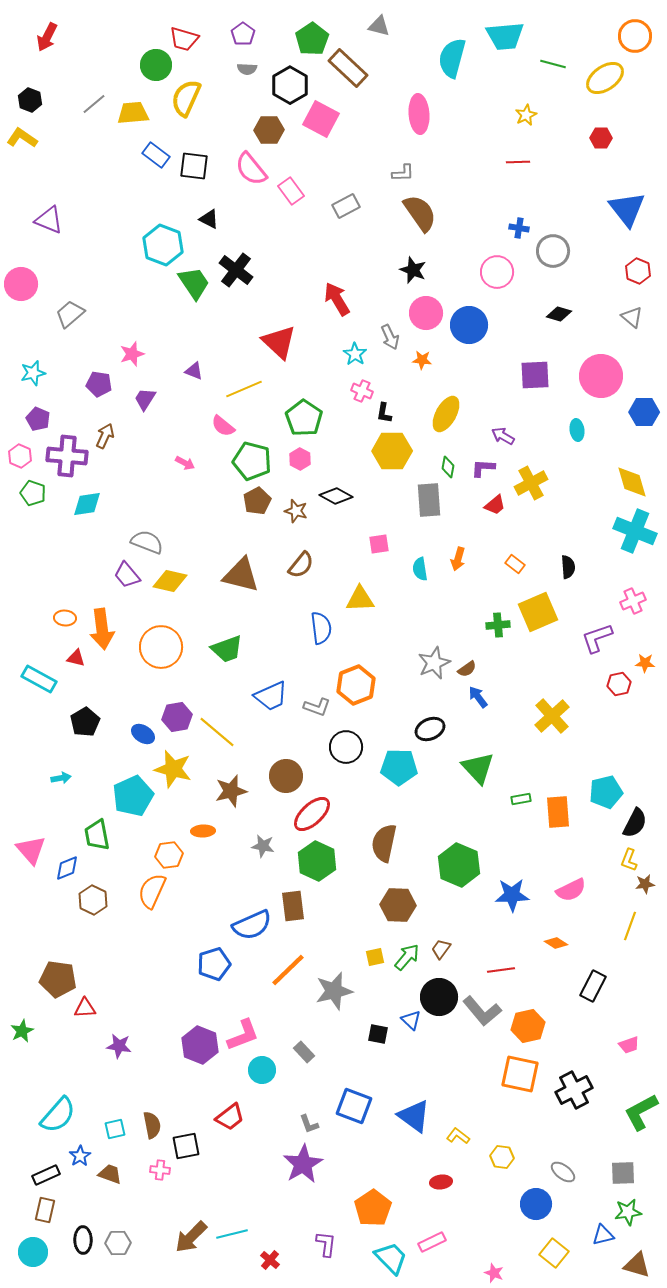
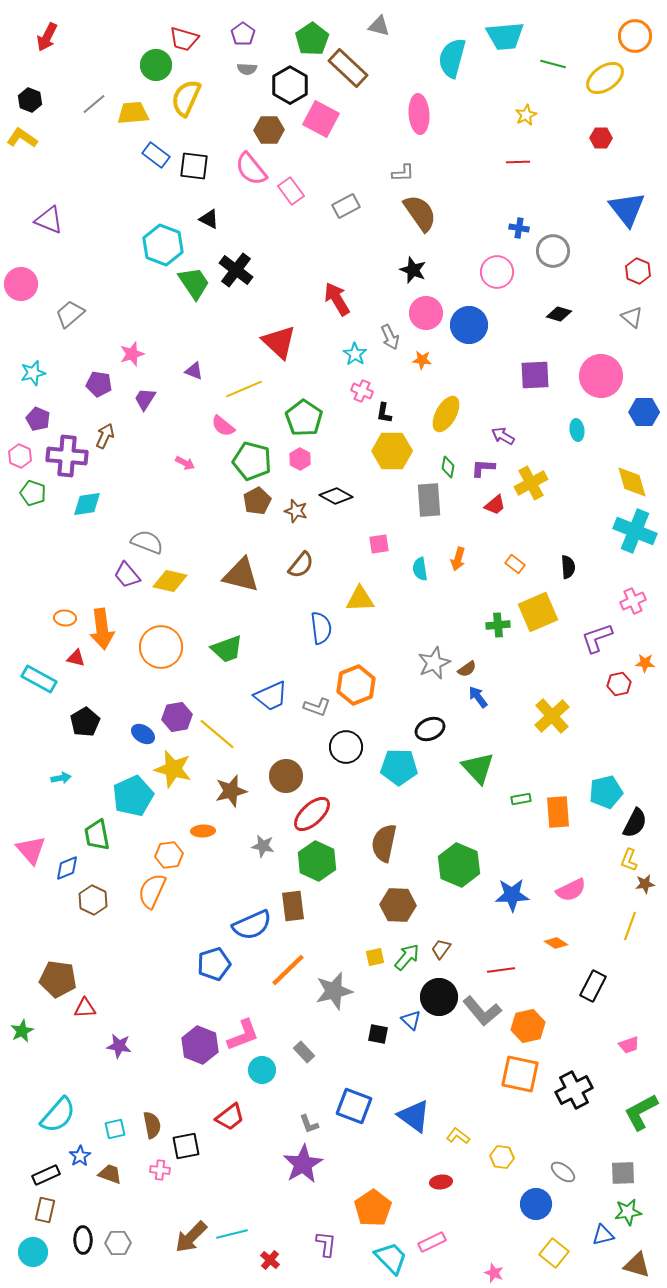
yellow line at (217, 732): moved 2 px down
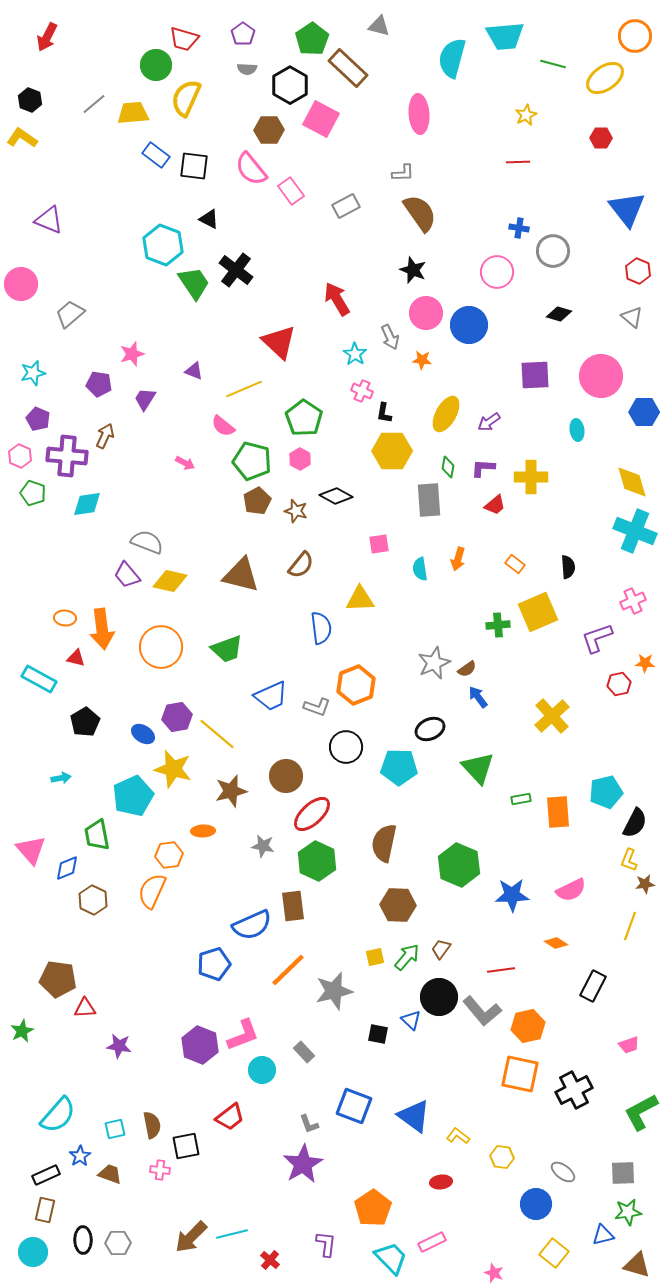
purple arrow at (503, 436): moved 14 px left, 14 px up; rotated 65 degrees counterclockwise
yellow cross at (531, 483): moved 6 px up; rotated 28 degrees clockwise
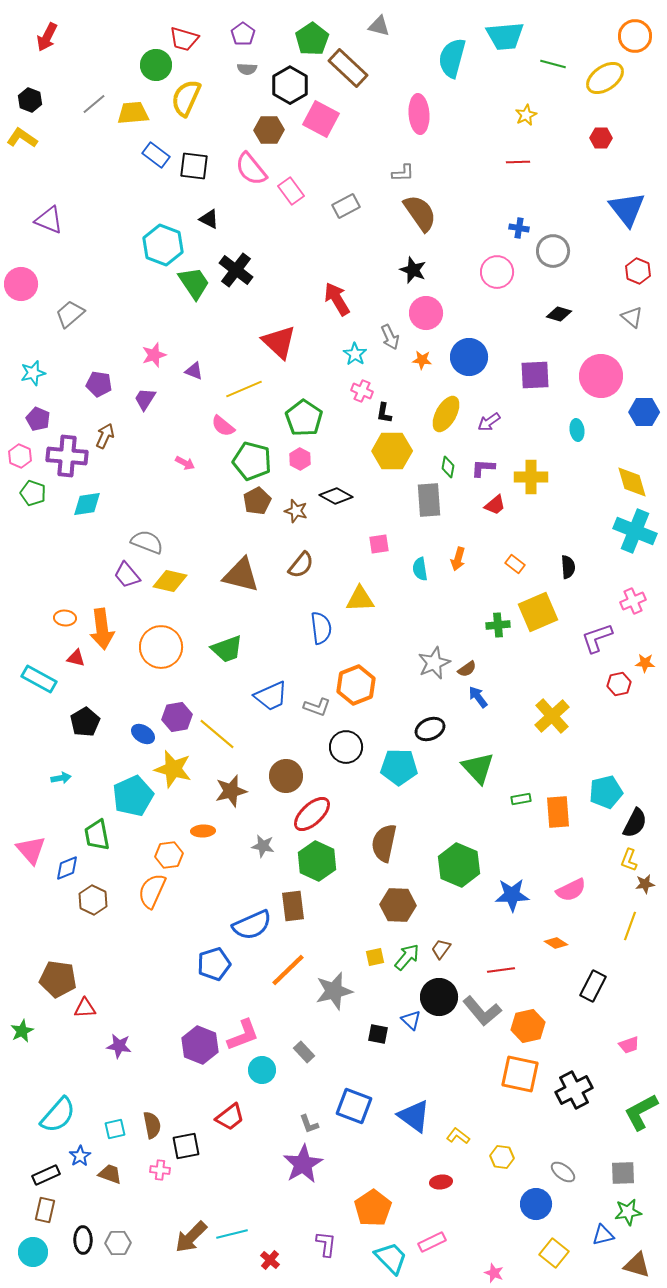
blue circle at (469, 325): moved 32 px down
pink star at (132, 354): moved 22 px right, 1 px down
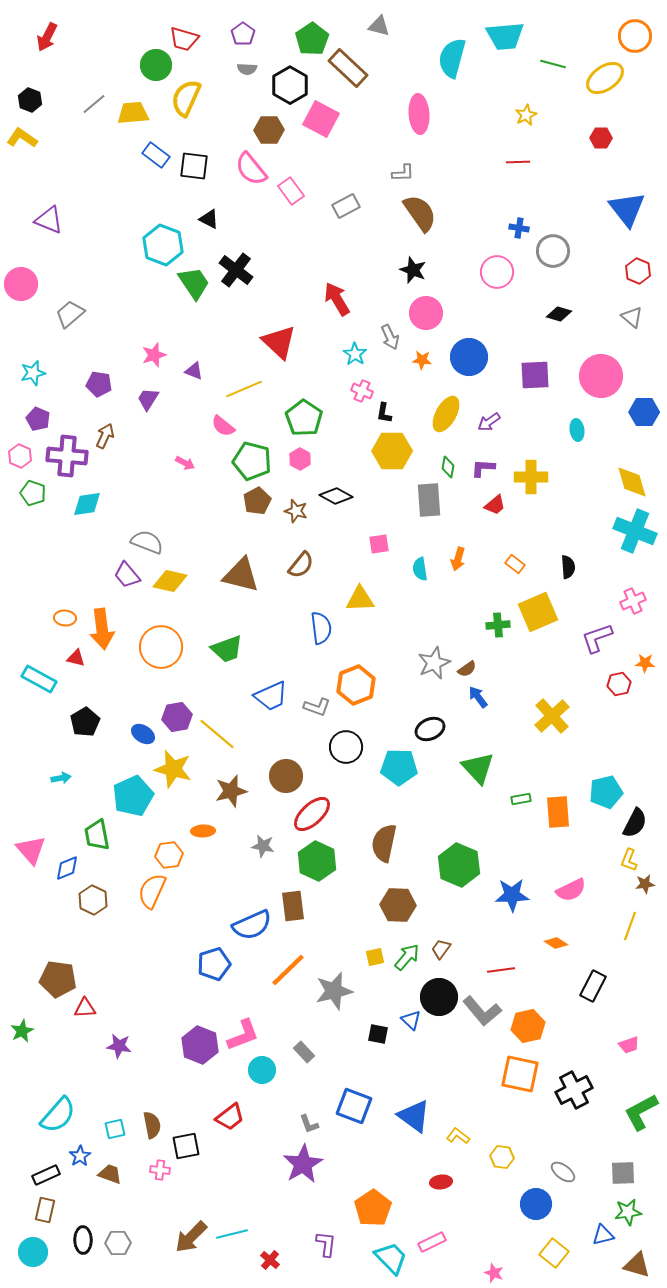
purple trapezoid at (145, 399): moved 3 px right
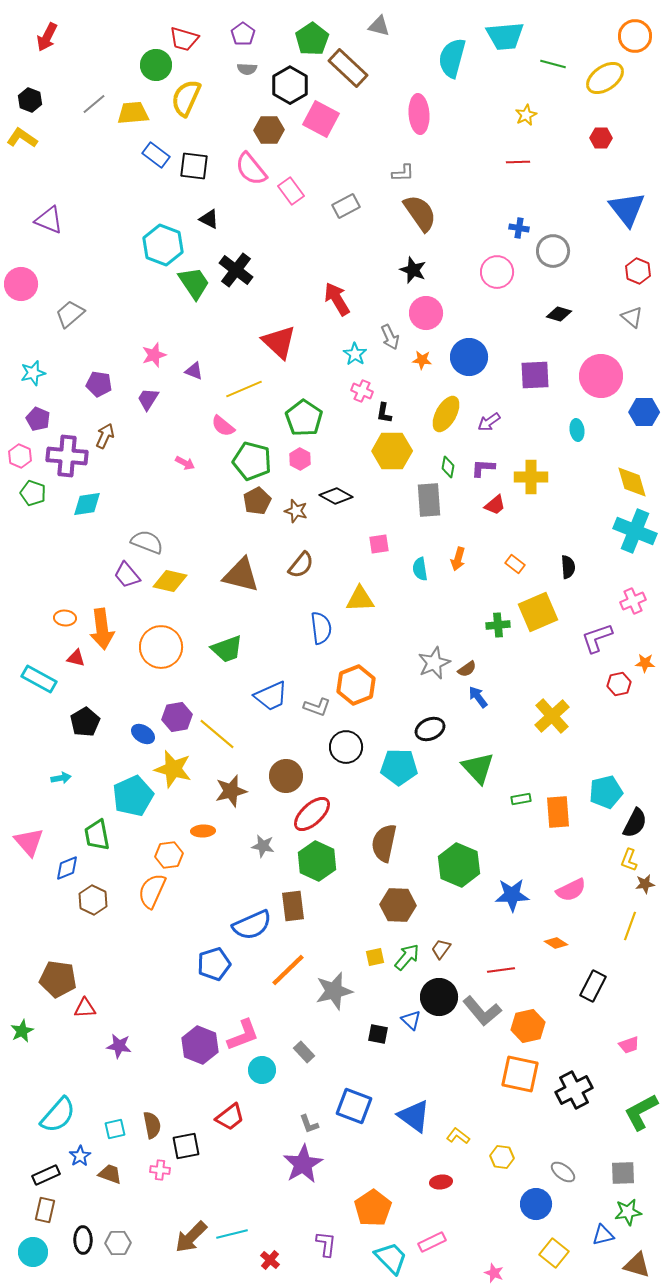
pink triangle at (31, 850): moved 2 px left, 8 px up
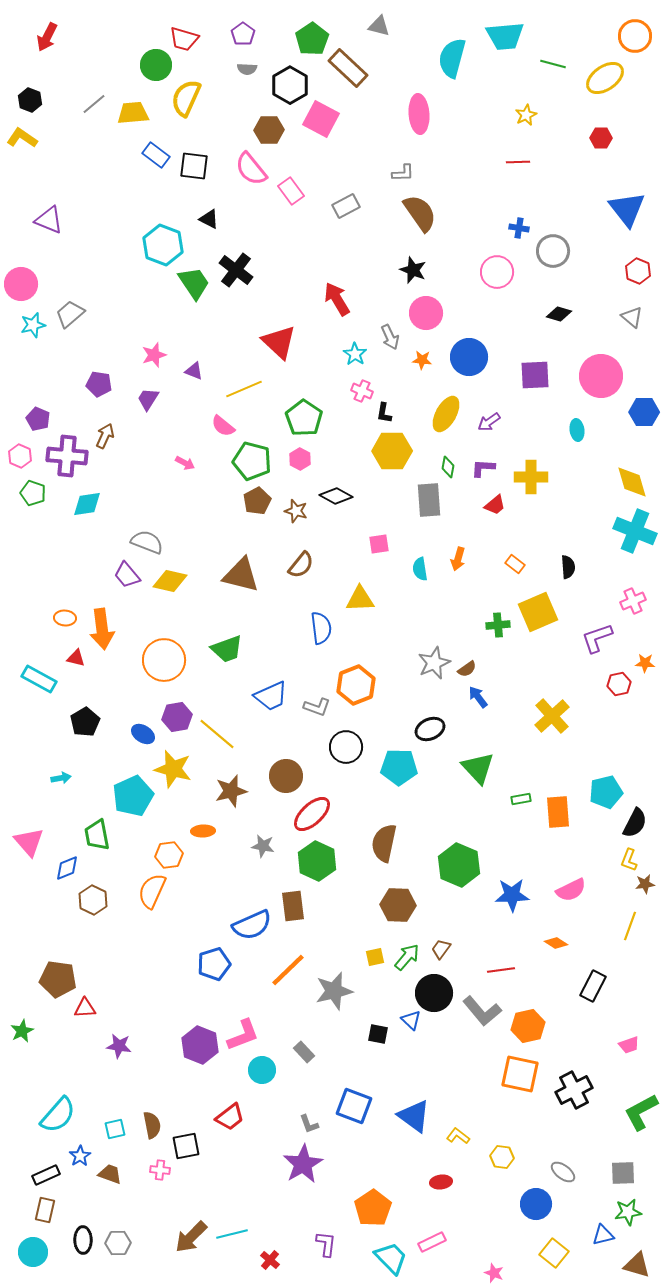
cyan star at (33, 373): moved 48 px up
orange circle at (161, 647): moved 3 px right, 13 px down
black circle at (439, 997): moved 5 px left, 4 px up
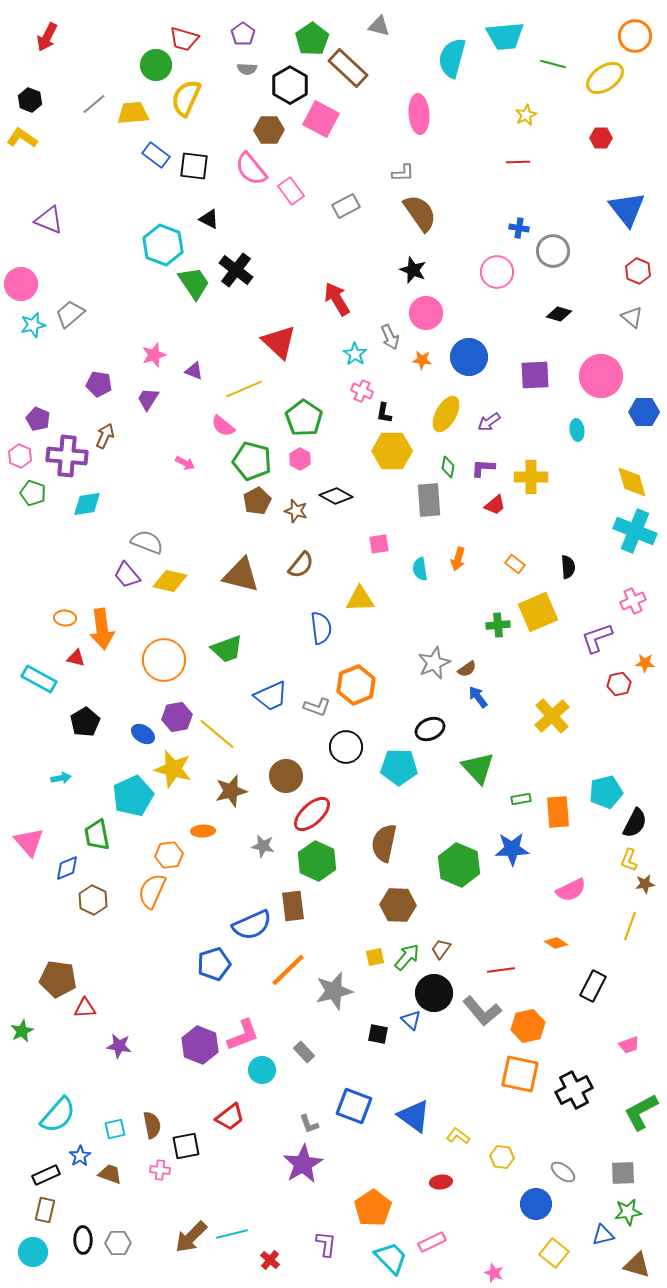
blue star at (512, 895): moved 46 px up
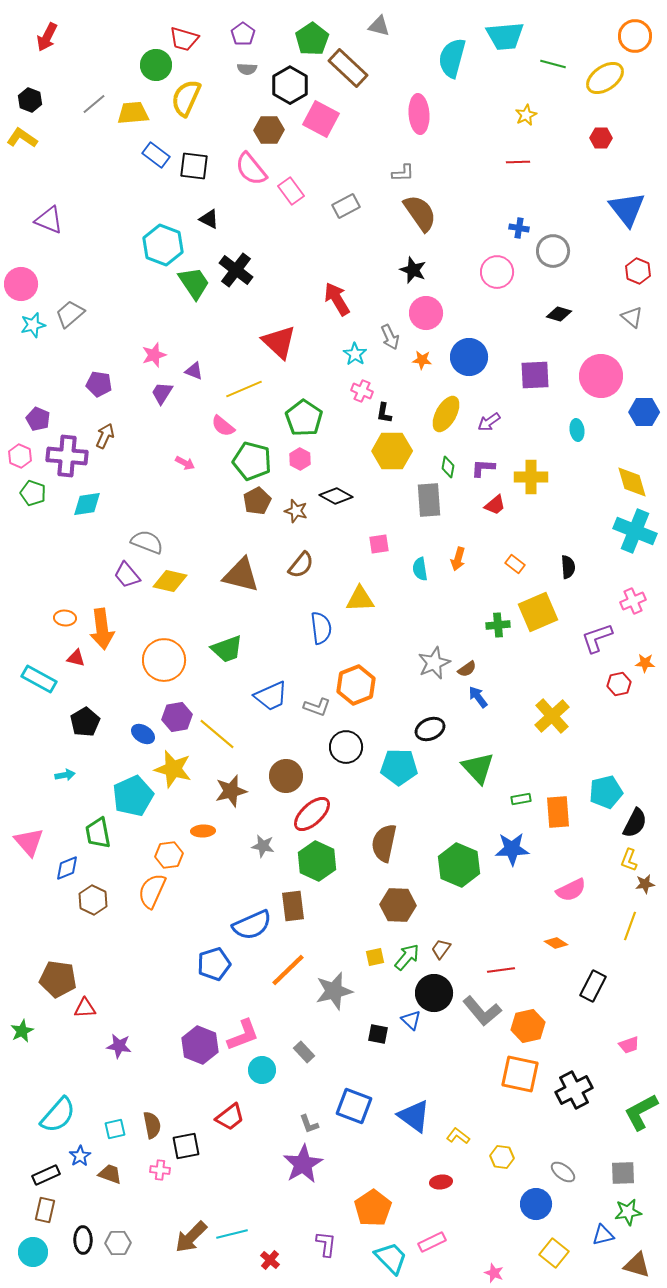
purple trapezoid at (148, 399): moved 14 px right, 6 px up
cyan arrow at (61, 778): moved 4 px right, 3 px up
green trapezoid at (97, 835): moved 1 px right, 2 px up
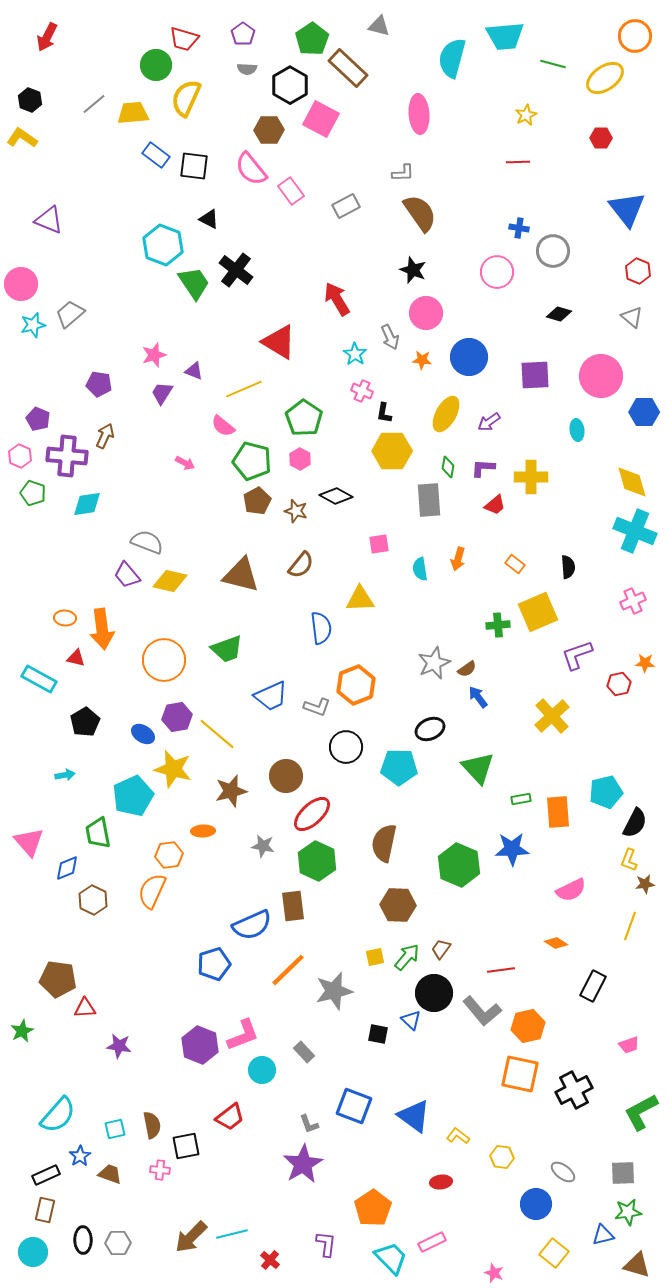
red triangle at (279, 342): rotated 12 degrees counterclockwise
purple L-shape at (597, 638): moved 20 px left, 17 px down
